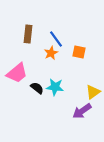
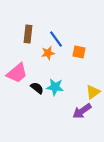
orange star: moved 3 px left; rotated 16 degrees clockwise
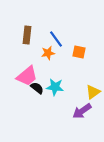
brown rectangle: moved 1 px left, 1 px down
pink trapezoid: moved 10 px right, 3 px down
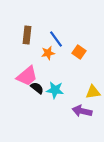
orange square: rotated 24 degrees clockwise
cyan star: moved 3 px down
yellow triangle: rotated 28 degrees clockwise
purple arrow: rotated 48 degrees clockwise
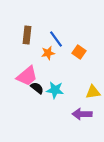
purple arrow: moved 3 px down; rotated 12 degrees counterclockwise
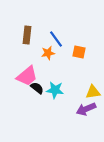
orange square: rotated 24 degrees counterclockwise
purple arrow: moved 4 px right, 5 px up; rotated 24 degrees counterclockwise
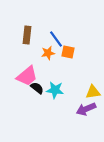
orange square: moved 11 px left
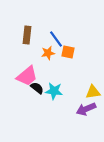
cyan star: moved 1 px left, 1 px down
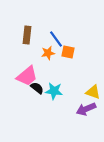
yellow triangle: rotated 28 degrees clockwise
